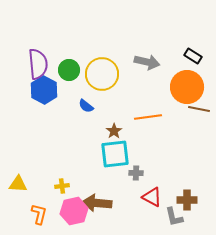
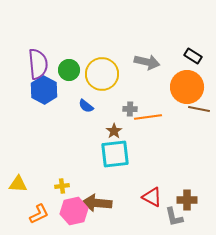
gray cross: moved 6 px left, 64 px up
orange L-shape: rotated 50 degrees clockwise
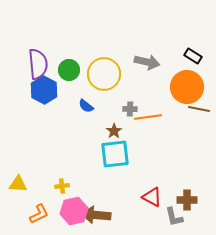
yellow circle: moved 2 px right
brown arrow: moved 1 px left, 12 px down
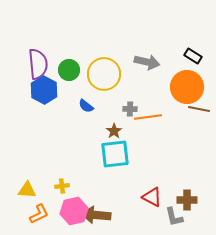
yellow triangle: moved 9 px right, 6 px down
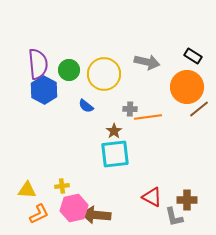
brown line: rotated 50 degrees counterclockwise
pink hexagon: moved 3 px up
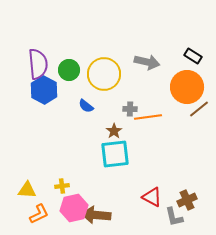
brown cross: rotated 24 degrees counterclockwise
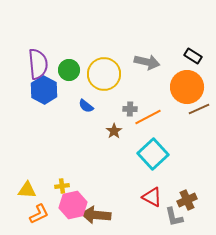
brown line: rotated 15 degrees clockwise
orange line: rotated 20 degrees counterclockwise
cyan square: moved 38 px right; rotated 36 degrees counterclockwise
pink hexagon: moved 1 px left, 3 px up
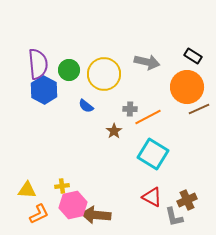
cyan square: rotated 16 degrees counterclockwise
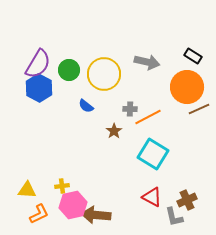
purple semicircle: rotated 36 degrees clockwise
blue hexagon: moved 5 px left, 2 px up
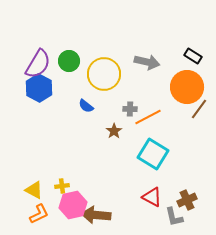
green circle: moved 9 px up
brown line: rotated 30 degrees counterclockwise
yellow triangle: moved 7 px right; rotated 24 degrees clockwise
